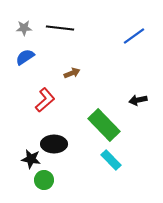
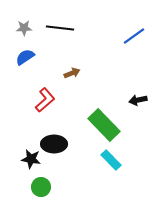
green circle: moved 3 px left, 7 px down
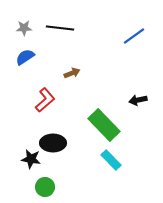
black ellipse: moved 1 px left, 1 px up
green circle: moved 4 px right
